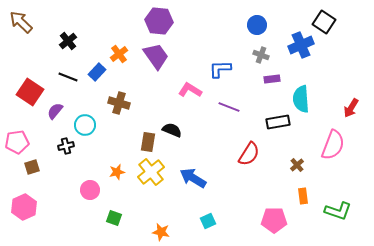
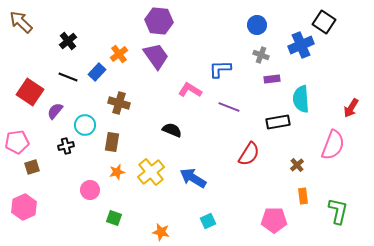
brown rectangle at (148, 142): moved 36 px left
green L-shape at (338, 211): rotated 96 degrees counterclockwise
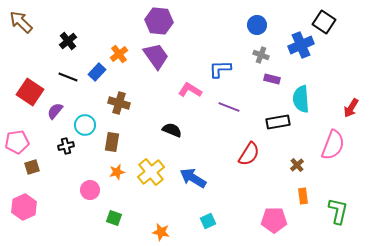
purple rectangle at (272, 79): rotated 21 degrees clockwise
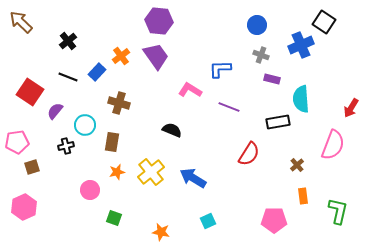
orange cross at (119, 54): moved 2 px right, 2 px down
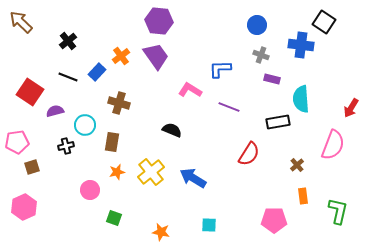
blue cross at (301, 45): rotated 30 degrees clockwise
purple semicircle at (55, 111): rotated 36 degrees clockwise
cyan square at (208, 221): moved 1 px right, 4 px down; rotated 28 degrees clockwise
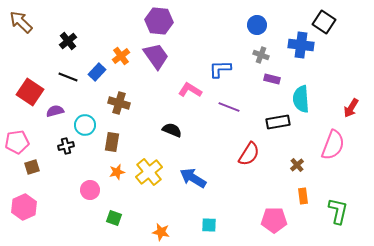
yellow cross at (151, 172): moved 2 px left
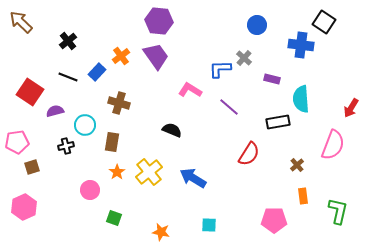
gray cross at (261, 55): moved 17 px left, 3 px down; rotated 21 degrees clockwise
purple line at (229, 107): rotated 20 degrees clockwise
orange star at (117, 172): rotated 21 degrees counterclockwise
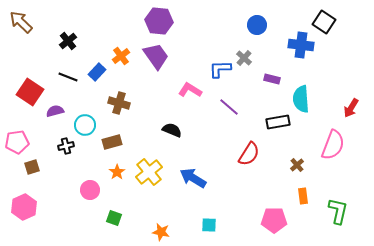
brown rectangle at (112, 142): rotated 66 degrees clockwise
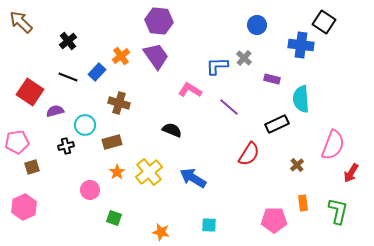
blue L-shape at (220, 69): moved 3 px left, 3 px up
red arrow at (351, 108): moved 65 px down
black rectangle at (278, 122): moved 1 px left, 2 px down; rotated 15 degrees counterclockwise
orange rectangle at (303, 196): moved 7 px down
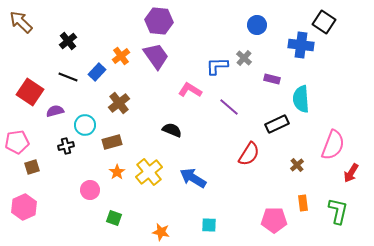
brown cross at (119, 103): rotated 35 degrees clockwise
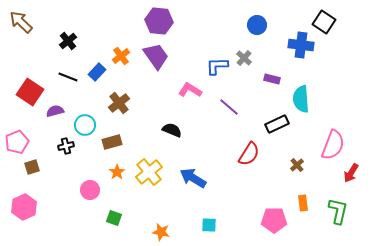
pink pentagon at (17, 142): rotated 15 degrees counterclockwise
